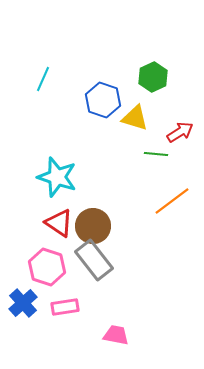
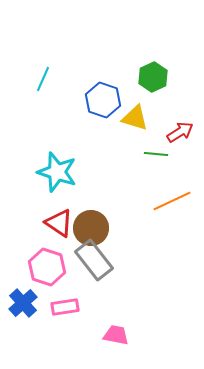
cyan star: moved 5 px up
orange line: rotated 12 degrees clockwise
brown circle: moved 2 px left, 2 px down
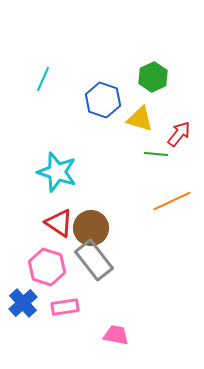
yellow triangle: moved 5 px right, 1 px down
red arrow: moved 1 px left, 2 px down; rotated 20 degrees counterclockwise
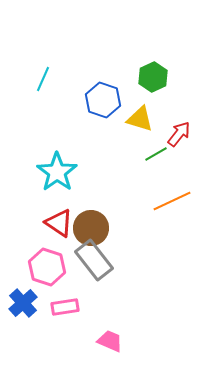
green line: rotated 35 degrees counterclockwise
cyan star: rotated 18 degrees clockwise
pink trapezoid: moved 6 px left, 6 px down; rotated 12 degrees clockwise
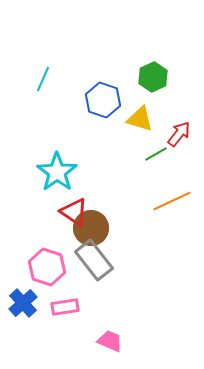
red triangle: moved 15 px right, 11 px up
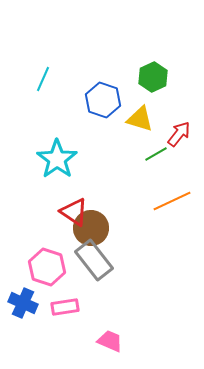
cyan star: moved 13 px up
blue cross: rotated 24 degrees counterclockwise
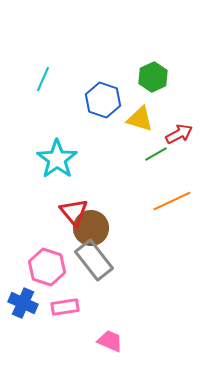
red arrow: rotated 24 degrees clockwise
red triangle: rotated 16 degrees clockwise
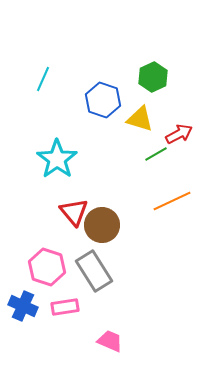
brown circle: moved 11 px right, 3 px up
gray rectangle: moved 11 px down; rotated 6 degrees clockwise
blue cross: moved 3 px down
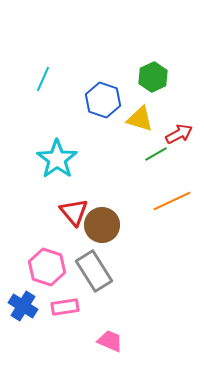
blue cross: rotated 8 degrees clockwise
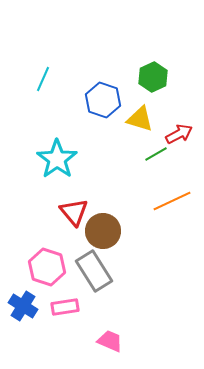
brown circle: moved 1 px right, 6 px down
